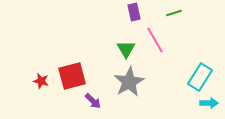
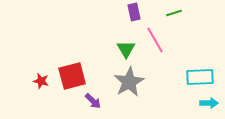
cyan rectangle: rotated 56 degrees clockwise
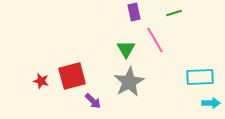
cyan arrow: moved 2 px right
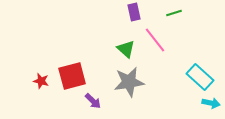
pink line: rotated 8 degrees counterclockwise
green triangle: rotated 18 degrees counterclockwise
cyan rectangle: rotated 44 degrees clockwise
gray star: rotated 20 degrees clockwise
cyan arrow: rotated 12 degrees clockwise
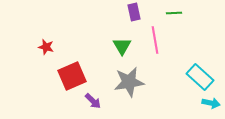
green line: rotated 14 degrees clockwise
pink line: rotated 28 degrees clockwise
green triangle: moved 4 px left, 3 px up; rotated 18 degrees clockwise
red square: rotated 8 degrees counterclockwise
red star: moved 5 px right, 34 px up
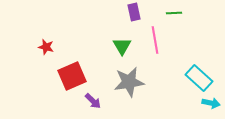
cyan rectangle: moved 1 px left, 1 px down
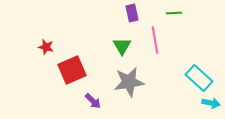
purple rectangle: moved 2 px left, 1 px down
red square: moved 6 px up
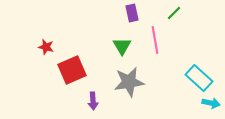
green line: rotated 42 degrees counterclockwise
purple arrow: rotated 42 degrees clockwise
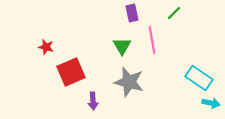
pink line: moved 3 px left
red square: moved 1 px left, 2 px down
cyan rectangle: rotated 8 degrees counterclockwise
gray star: rotated 24 degrees clockwise
